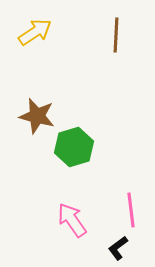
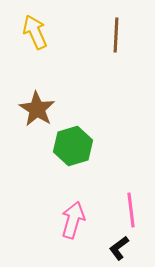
yellow arrow: rotated 80 degrees counterclockwise
brown star: moved 7 px up; rotated 18 degrees clockwise
green hexagon: moved 1 px left, 1 px up
pink arrow: moved 1 px right; rotated 51 degrees clockwise
black L-shape: moved 1 px right
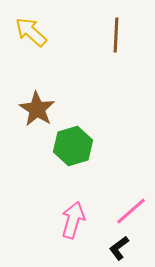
yellow arrow: moved 4 px left; rotated 24 degrees counterclockwise
pink line: moved 1 px down; rotated 56 degrees clockwise
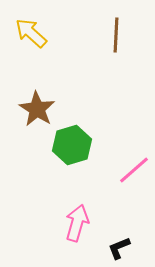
yellow arrow: moved 1 px down
green hexagon: moved 1 px left, 1 px up
pink line: moved 3 px right, 41 px up
pink arrow: moved 4 px right, 3 px down
black L-shape: rotated 15 degrees clockwise
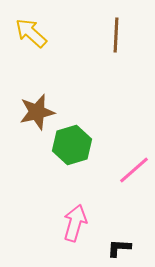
brown star: moved 3 px down; rotated 27 degrees clockwise
pink arrow: moved 2 px left
black L-shape: rotated 25 degrees clockwise
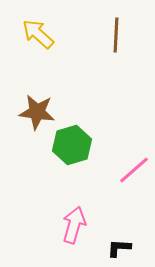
yellow arrow: moved 7 px right, 1 px down
brown star: rotated 21 degrees clockwise
pink arrow: moved 1 px left, 2 px down
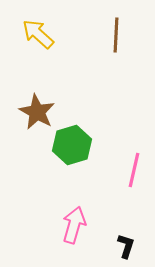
brown star: rotated 21 degrees clockwise
pink line: rotated 36 degrees counterclockwise
black L-shape: moved 7 px right, 2 px up; rotated 105 degrees clockwise
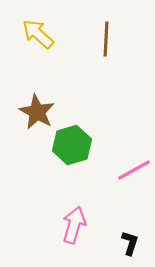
brown line: moved 10 px left, 4 px down
pink line: rotated 48 degrees clockwise
black L-shape: moved 4 px right, 3 px up
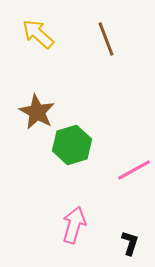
brown line: rotated 24 degrees counterclockwise
